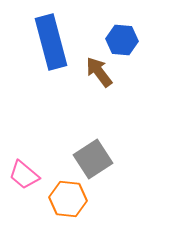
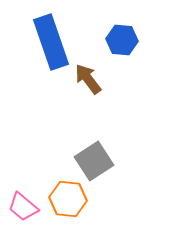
blue rectangle: rotated 4 degrees counterclockwise
brown arrow: moved 11 px left, 7 px down
gray square: moved 1 px right, 2 px down
pink trapezoid: moved 1 px left, 32 px down
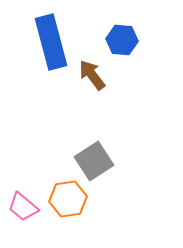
blue rectangle: rotated 4 degrees clockwise
brown arrow: moved 4 px right, 4 px up
orange hexagon: rotated 15 degrees counterclockwise
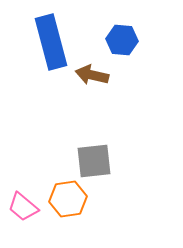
brown arrow: rotated 40 degrees counterclockwise
gray square: rotated 27 degrees clockwise
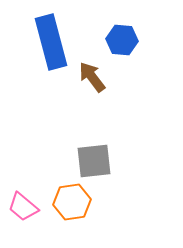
brown arrow: moved 2 px down; rotated 40 degrees clockwise
orange hexagon: moved 4 px right, 3 px down
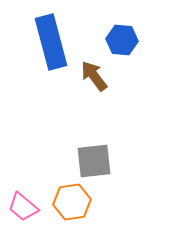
brown arrow: moved 2 px right, 1 px up
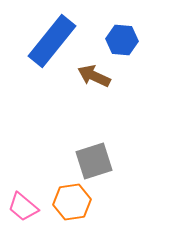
blue rectangle: moved 1 px right, 1 px up; rotated 54 degrees clockwise
brown arrow: rotated 28 degrees counterclockwise
gray square: rotated 12 degrees counterclockwise
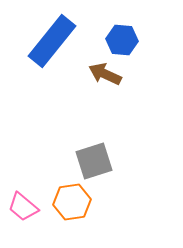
brown arrow: moved 11 px right, 2 px up
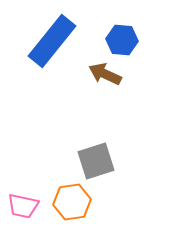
gray square: moved 2 px right
pink trapezoid: moved 1 px up; rotated 28 degrees counterclockwise
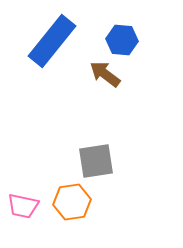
brown arrow: rotated 12 degrees clockwise
gray square: rotated 9 degrees clockwise
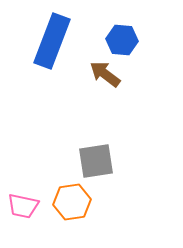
blue rectangle: rotated 18 degrees counterclockwise
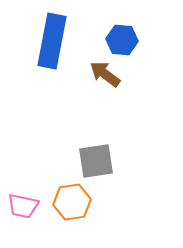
blue rectangle: rotated 10 degrees counterclockwise
